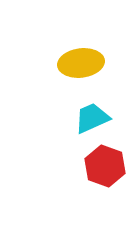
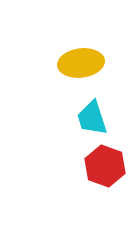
cyan trapezoid: rotated 84 degrees counterclockwise
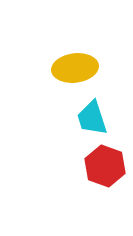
yellow ellipse: moved 6 px left, 5 px down
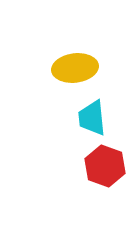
cyan trapezoid: rotated 12 degrees clockwise
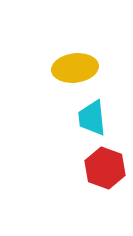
red hexagon: moved 2 px down
